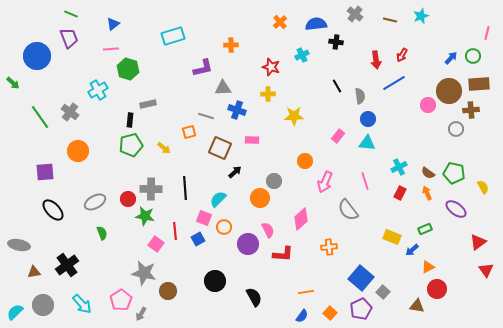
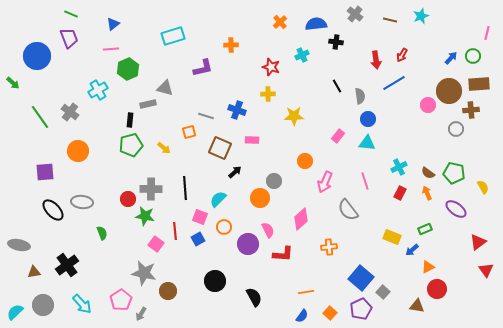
green hexagon at (128, 69): rotated 20 degrees clockwise
gray triangle at (223, 88): moved 58 px left; rotated 18 degrees clockwise
gray ellipse at (95, 202): moved 13 px left; rotated 35 degrees clockwise
pink square at (204, 218): moved 4 px left, 1 px up
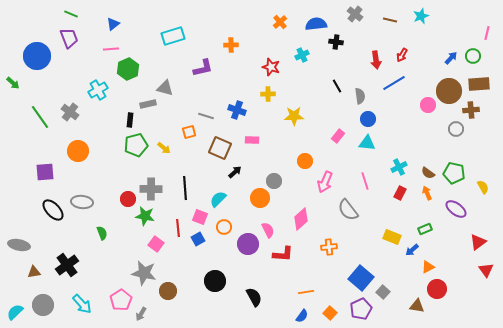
green pentagon at (131, 145): moved 5 px right
red line at (175, 231): moved 3 px right, 3 px up
